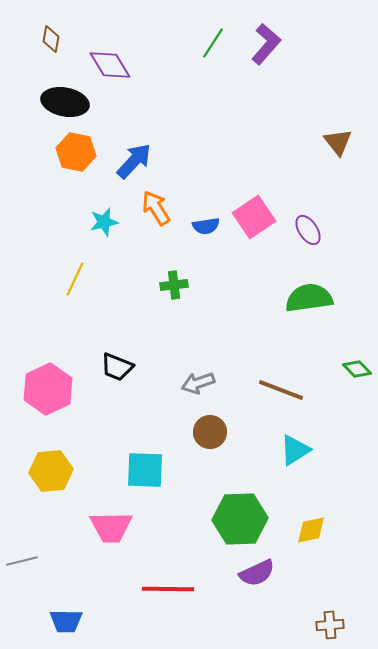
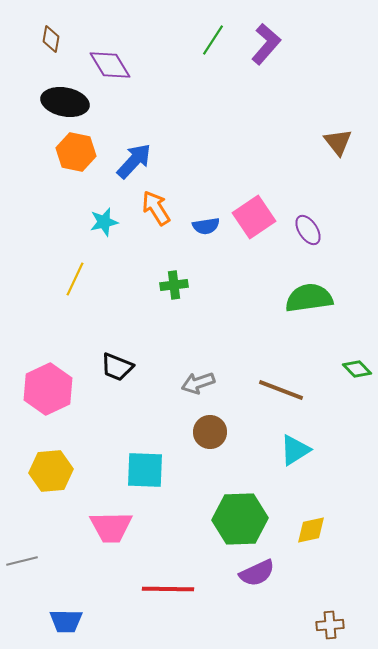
green line: moved 3 px up
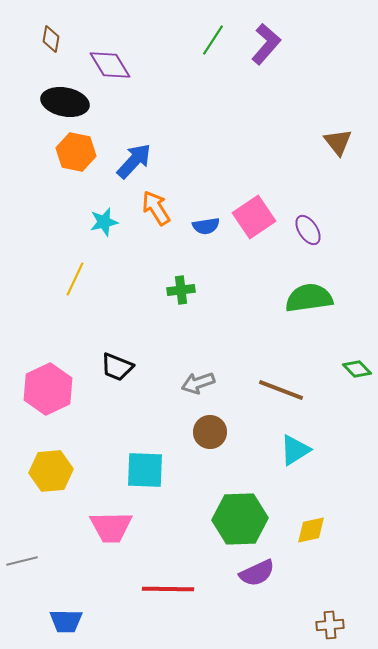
green cross: moved 7 px right, 5 px down
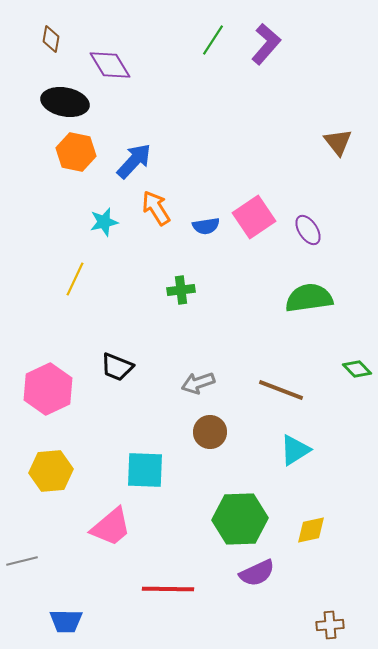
pink trapezoid: rotated 39 degrees counterclockwise
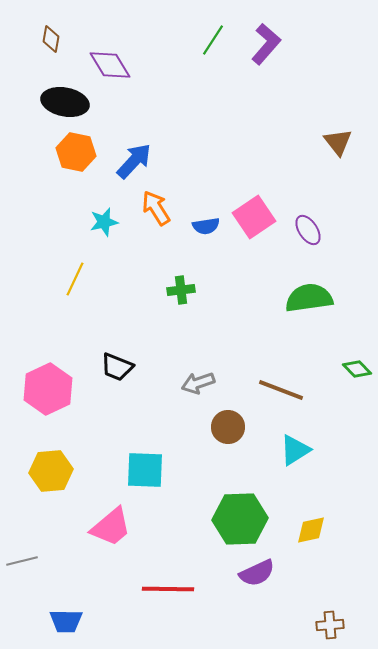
brown circle: moved 18 px right, 5 px up
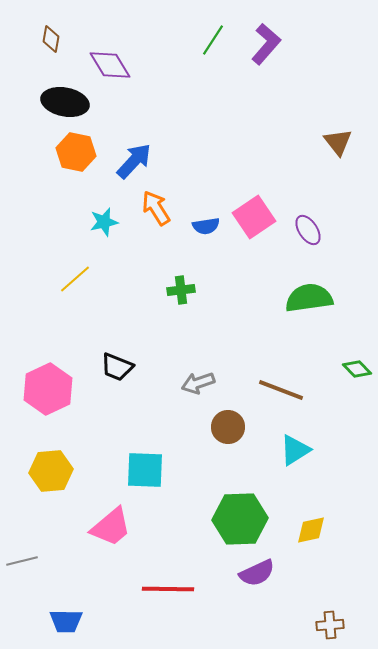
yellow line: rotated 24 degrees clockwise
